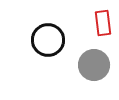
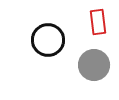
red rectangle: moved 5 px left, 1 px up
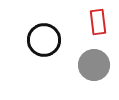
black circle: moved 4 px left
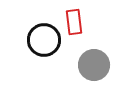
red rectangle: moved 24 px left
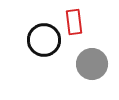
gray circle: moved 2 px left, 1 px up
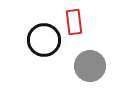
gray circle: moved 2 px left, 2 px down
